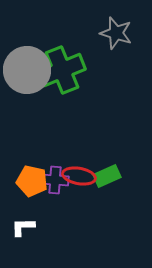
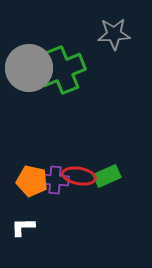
gray star: moved 2 px left, 1 px down; rotated 20 degrees counterclockwise
gray circle: moved 2 px right, 2 px up
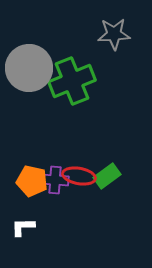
green cross: moved 10 px right, 11 px down
green rectangle: rotated 12 degrees counterclockwise
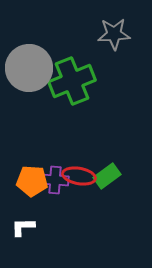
orange pentagon: rotated 8 degrees counterclockwise
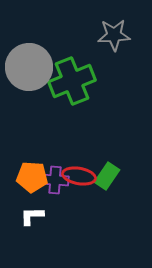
gray star: moved 1 px down
gray circle: moved 1 px up
green rectangle: rotated 20 degrees counterclockwise
orange pentagon: moved 4 px up
white L-shape: moved 9 px right, 11 px up
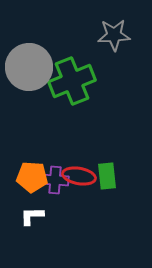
green rectangle: rotated 40 degrees counterclockwise
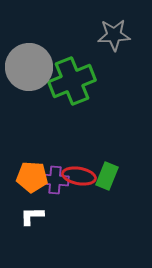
green rectangle: rotated 28 degrees clockwise
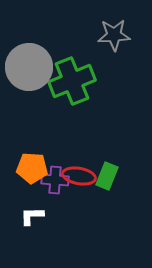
orange pentagon: moved 9 px up
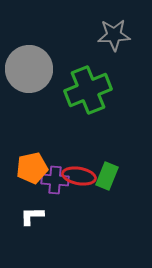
gray circle: moved 2 px down
green cross: moved 16 px right, 9 px down
orange pentagon: rotated 16 degrees counterclockwise
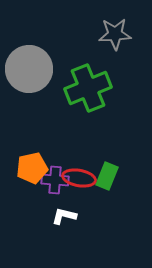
gray star: moved 1 px right, 1 px up
green cross: moved 2 px up
red ellipse: moved 2 px down
white L-shape: moved 32 px right; rotated 15 degrees clockwise
